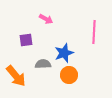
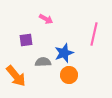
pink line: moved 2 px down; rotated 10 degrees clockwise
gray semicircle: moved 2 px up
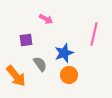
gray semicircle: moved 3 px left, 2 px down; rotated 56 degrees clockwise
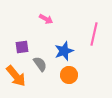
purple square: moved 4 px left, 7 px down
blue star: moved 2 px up
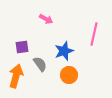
orange arrow: rotated 125 degrees counterclockwise
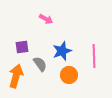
pink line: moved 22 px down; rotated 15 degrees counterclockwise
blue star: moved 2 px left
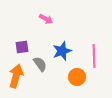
orange circle: moved 8 px right, 2 px down
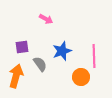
orange circle: moved 4 px right
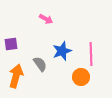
purple square: moved 11 px left, 3 px up
pink line: moved 3 px left, 2 px up
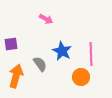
blue star: rotated 24 degrees counterclockwise
